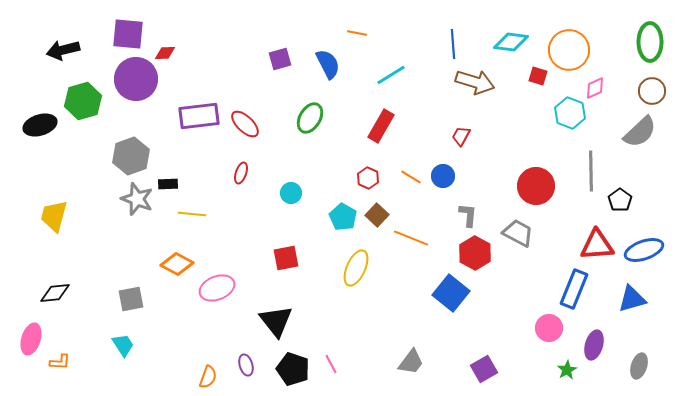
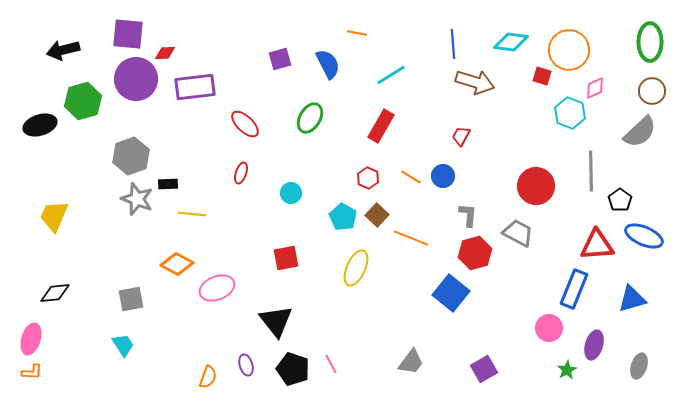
red square at (538, 76): moved 4 px right
purple rectangle at (199, 116): moved 4 px left, 29 px up
yellow trapezoid at (54, 216): rotated 8 degrees clockwise
blue ellipse at (644, 250): moved 14 px up; rotated 42 degrees clockwise
red hexagon at (475, 253): rotated 16 degrees clockwise
orange L-shape at (60, 362): moved 28 px left, 10 px down
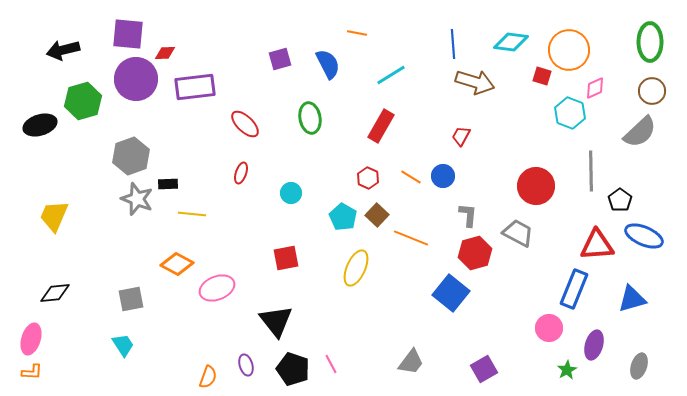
green ellipse at (310, 118): rotated 40 degrees counterclockwise
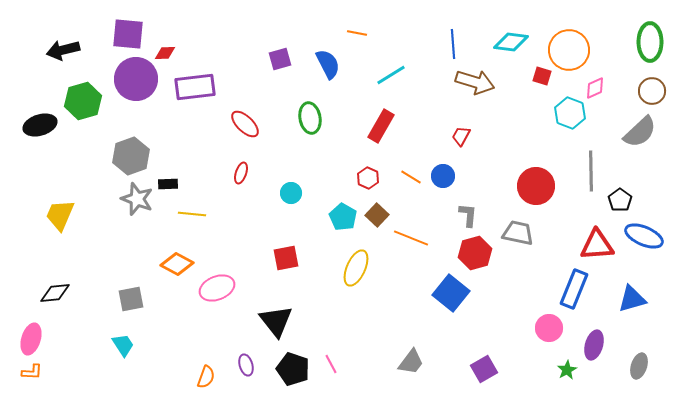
yellow trapezoid at (54, 216): moved 6 px right, 1 px up
gray trapezoid at (518, 233): rotated 16 degrees counterclockwise
orange semicircle at (208, 377): moved 2 px left
